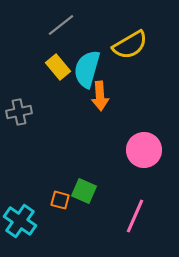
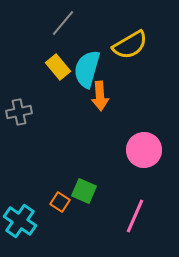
gray line: moved 2 px right, 2 px up; rotated 12 degrees counterclockwise
orange square: moved 2 px down; rotated 18 degrees clockwise
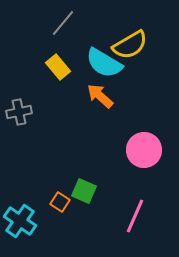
cyan semicircle: moved 17 px right, 6 px up; rotated 75 degrees counterclockwise
orange arrow: rotated 136 degrees clockwise
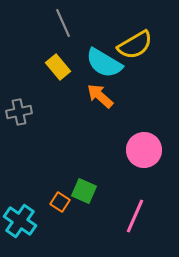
gray line: rotated 64 degrees counterclockwise
yellow semicircle: moved 5 px right
